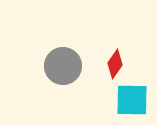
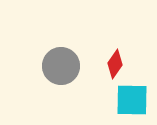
gray circle: moved 2 px left
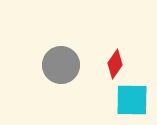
gray circle: moved 1 px up
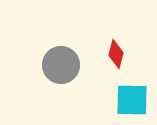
red diamond: moved 1 px right, 10 px up; rotated 20 degrees counterclockwise
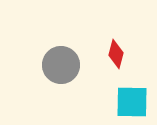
cyan square: moved 2 px down
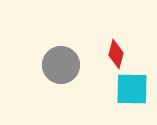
cyan square: moved 13 px up
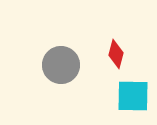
cyan square: moved 1 px right, 7 px down
